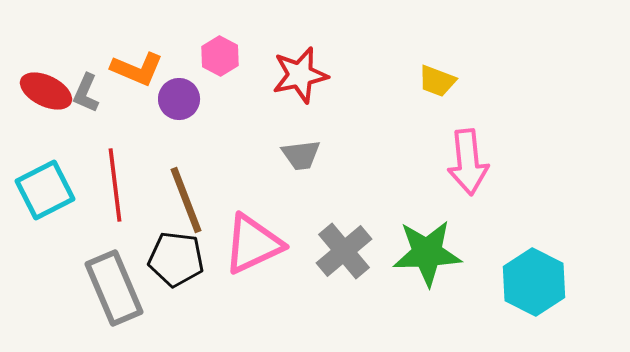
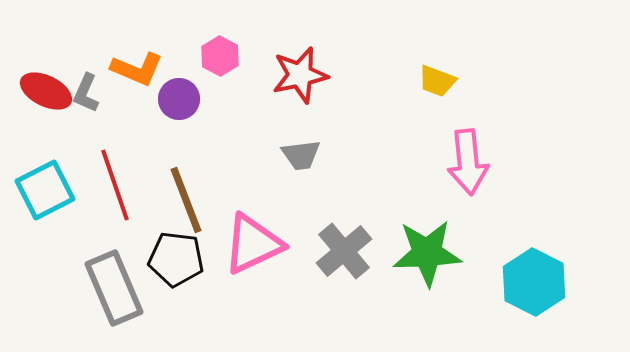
red line: rotated 12 degrees counterclockwise
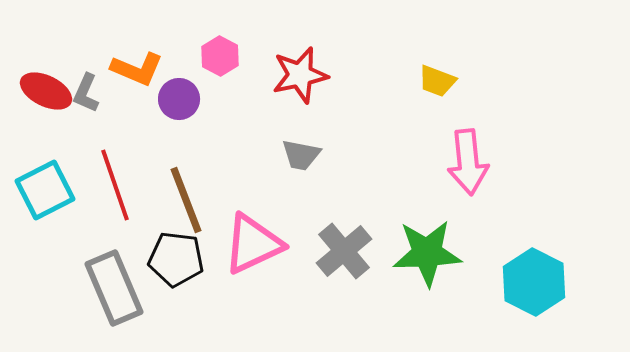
gray trapezoid: rotated 18 degrees clockwise
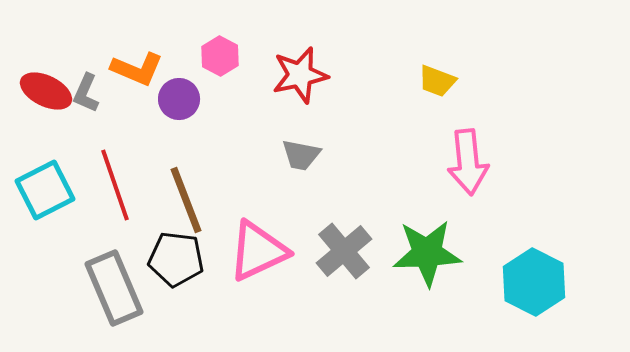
pink triangle: moved 5 px right, 7 px down
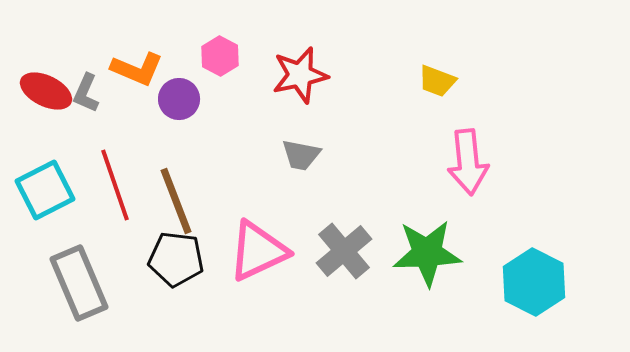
brown line: moved 10 px left, 1 px down
gray rectangle: moved 35 px left, 5 px up
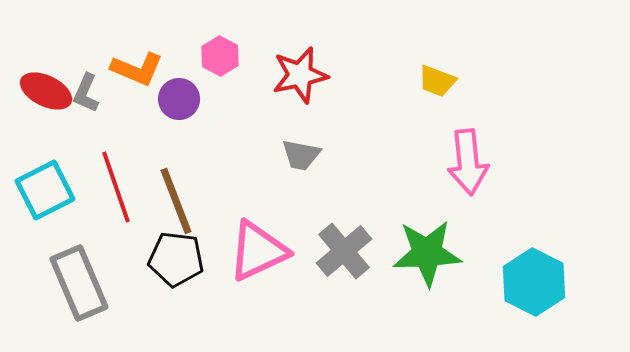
red line: moved 1 px right, 2 px down
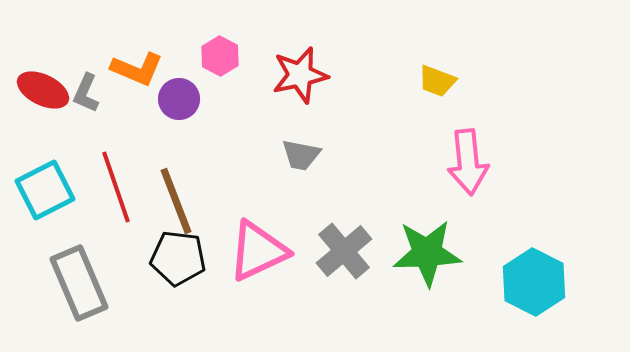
red ellipse: moved 3 px left, 1 px up
black pentagon: moved 2 px right, 1 px up
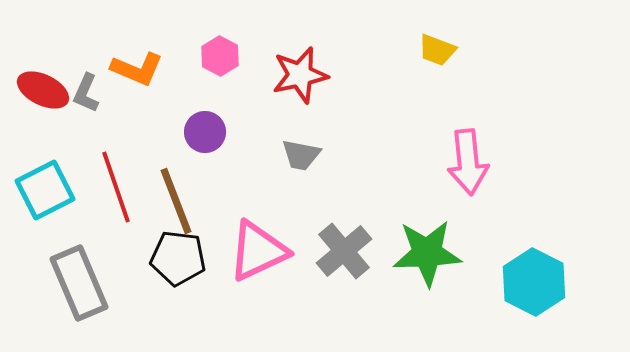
yellow trapezoid: moved 31 px up
purple circle: moved 26 px right, 33 px down
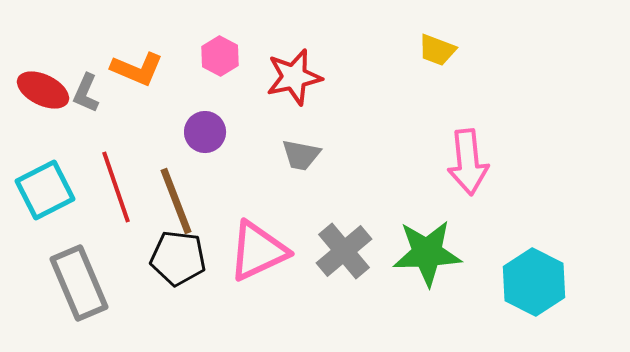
red star: moved 6 px left, 2 px down
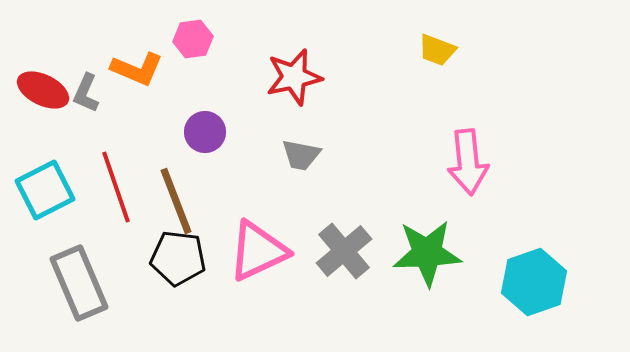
pink hexagon: moved 27 px left, 17 px up; rotated 24 degrees clockwise
cyan hexagon: rotated 14 degrees clockwise
